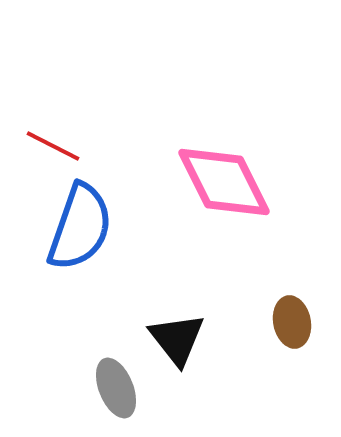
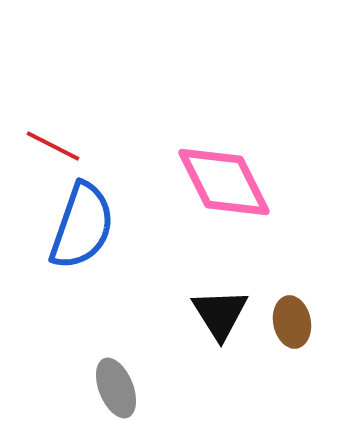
blue semicircle: moved 2 px right, 1 px up
black triangle: moved 43 px right, 25 px up; rotated 6 degrees clockwise
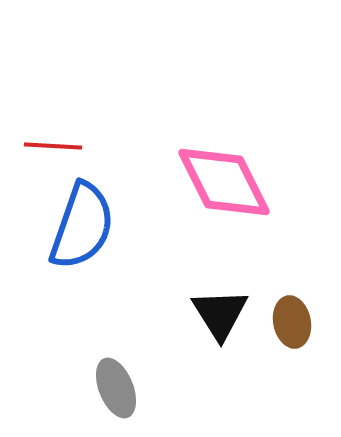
red line: rotated 24 degrees counterclockwise
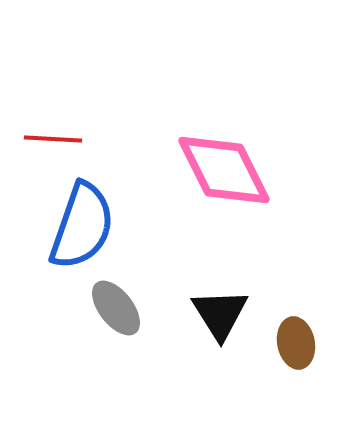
red line: moved 7 px up
pink diamond: moved 12 px up
brown ellipse: moved 4 px right, 21 px down
gray ellipse: moved 80 px up; rotated 16 degrees counterclockwise
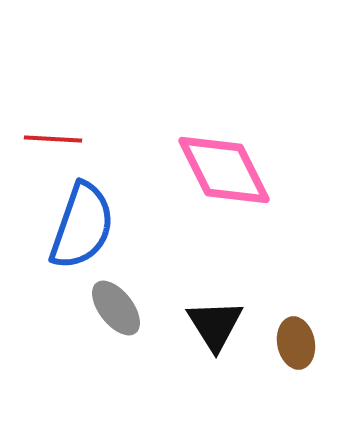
black triangle: moved 5 px left, 11 px down
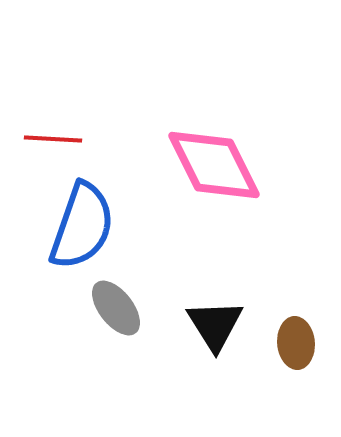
pink diamond: moved 10 px left, 5 px up
brown ellipse: rotated 6 degrees clockwise
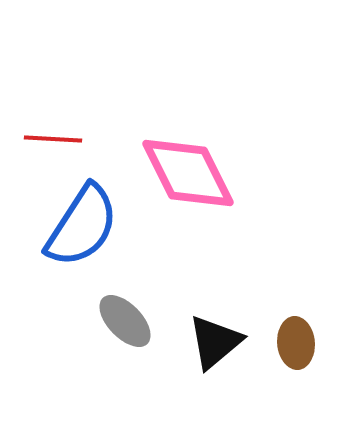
pink diamond: moved 26 px left, 8 px down
blue semicircle: rotated 14 degrees clockwise
gray ellipse: moved 9 px right, 13 px down; rotated 6 degrees counterclockwise
black triangle: moved 17 px down; rotated 22 degrees clockwise
